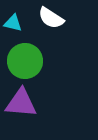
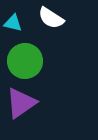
purple triangle: rotated 40 degrees counterclockwise
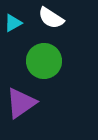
cyan triangle: rotated 42 degrees counterclockwise
green circle: moved 19 px right
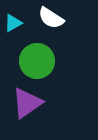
green circle: moved 7 px left
purple triangle: moved 6 px right
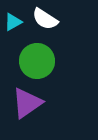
white semicircle: moved 6 px left, 1 px down
cyan triangle: moved 1 px up
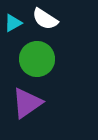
cyan triangle: moved 1 px down
green circle: moved 2 px up
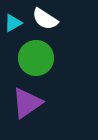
green circle: moved 1 px left, 1 px up
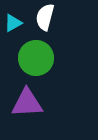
white semicircle: moved 2 px up; rotated 72 degrees clockwise
purple triangle: rotated 32 degrees clockwise
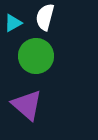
green circle: moved 2 px up
purple triangle: moved 2 px down; rotated 44 degrees clockwise
